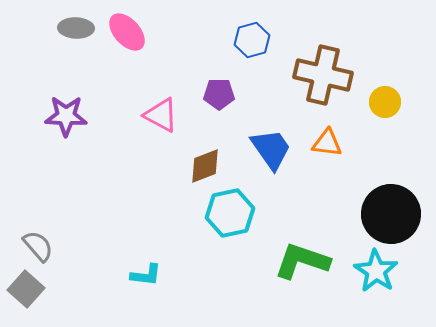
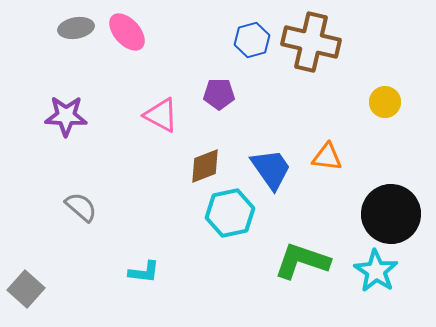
gray ellipse: rotated 12 degrees counterclockwise
brown cross: moved 12 px left, 33 px up
orange triangle: moved 14 px down
blue trapezoid: moved 20 px down
gray semicircle: moved 43 px right, 39 px up; rotated 8 degrees counterclockwise
cyan L-shape: moved 2 px left, 3 px up
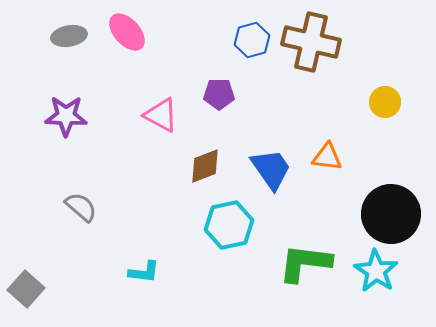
gray ellipse: moved 7 px left, 8 px down
cyan hexagon: moved 1 px left, 12 px down
green L-shape: moved 3 px right, 2 px down; rotated 12 degrees counterclockwise
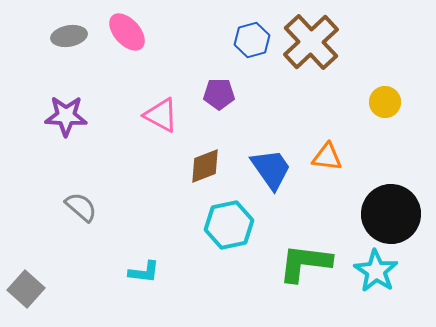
brown cross: rotated 34 degrees clockwise
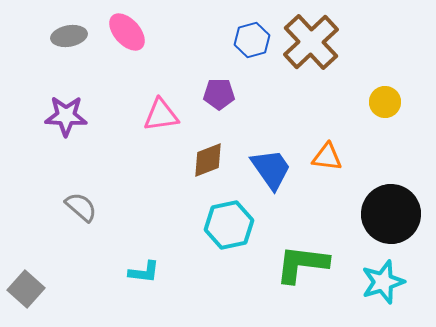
pink triangle: rotated 36 degrees counterclockwise
brown diamond: moved 3 px right, 6 px up
green L-shape: moved 3 px left, 1 px down
cyan star: moved 7 px right, 11 px down; rotated 21 degrees clockwise
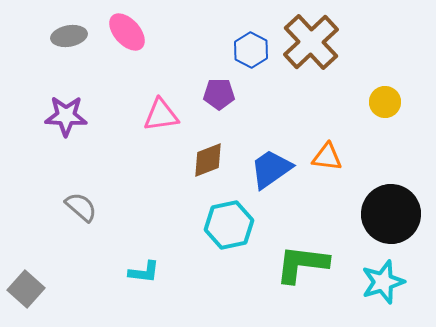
blue hexagon: moved 1 px left, 10 px down; rotated 16 degrees counterclockwise
blue trapezoid: rotated 90 degrees counterclockwise
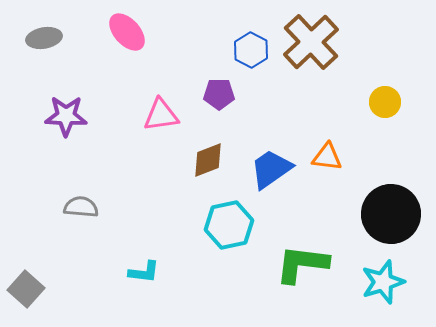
gray ellipse: moved 25 px left, 2 px down
gray semicircle: rotated 36 degrees counterclockwise
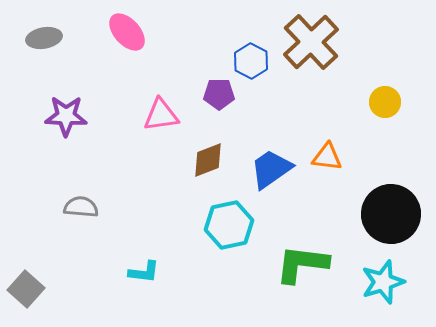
blue hexagon: moved 11 px down
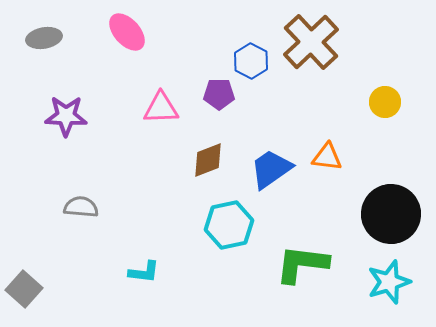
pink triangle: moved 7 px up; rotated 6 degrees clockwise
cyan star: moved 6 px right
gray square: moved 2 px left
